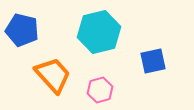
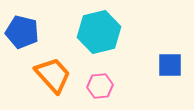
blue pentagon: moved 2 px down
blue square: moved 17 px right, 4 px down; rotated 12 degrees clockwise
pink hexagon: moved 4 px up; rotated 10 degrees clockwise
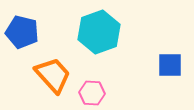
cyan hexagon: rotated 6 degrees counterclockwise
pink hexagon: moved 8 px left, 7 px down; rotated 10 degrees clockwise
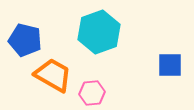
blue pentagon: moved 3 px right, 8 px down
orange trapezoid: rotated 18 degrees counterclockwise
pink hexagon: rotated 10 degrees counterclockwise
